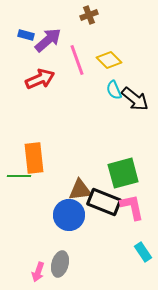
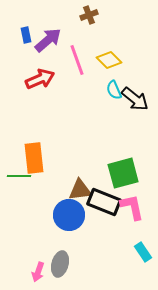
blue rectangle: rotated 63 degrees clockwise
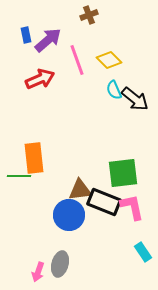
green square: rotated 8 degrees clockwise
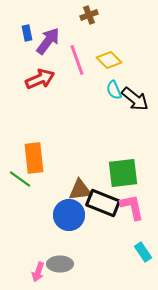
blue rectangle: moved 1 px right, 2 px up
purple arrow: moved 1 px down; rotated 12 degrees counterclockwise
green line: moved 1 px right, 3 px down; rotated 35 degrees clockwise
black rectangle: moved 1 px left, 1 px down
gray ellipse: rotated 75 degrees clockwise
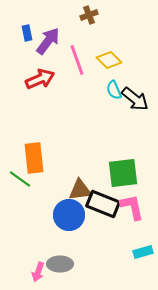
black rectangle: moved 1 px down
cyan rectangle: rotated 72 degrees counterclockwise
